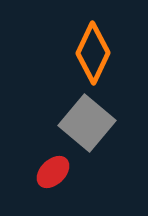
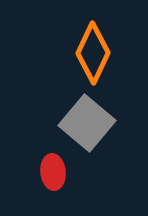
red ellipse: rotated 52 degrees counterclockwise
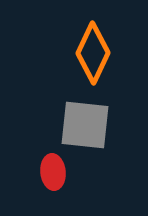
gray square: moved 2 px left, 2 px down; rotated 34 degrees counterclockwise
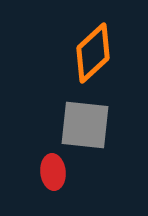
orange diamond: rotated 22 degrees clockwise
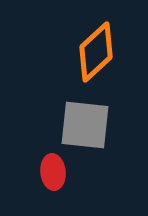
orange diamond: moved 3 px right, 1 px up
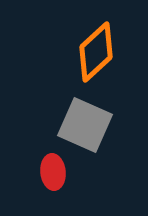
gray square: rotated 18 degrees clockwise
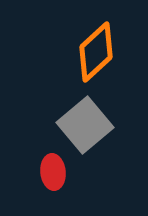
gray square: rotated 26 degrees clockwise
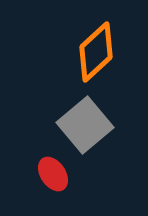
red ellipse: moved 2 px down; rotated 28 degrees counterclockwise
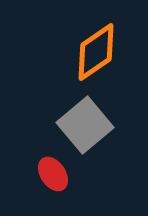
orange diamond: rotated 8 degrees clockwise
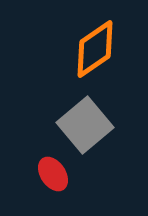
orange diamond: moved 1 px left, 3 px up
